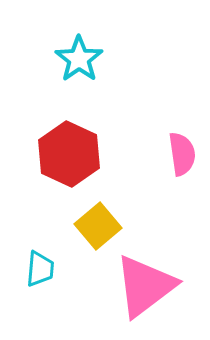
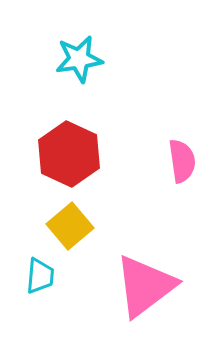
cyan star: rotated 27 degrees clockwise
pink semicircle: moved 7 px down
yellow square: moved 28 px left
cyan trapezoid: moved 7 px down
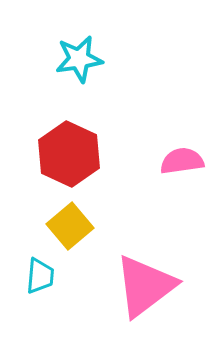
pink semicircle: rotated 90 degrees counterclockwise
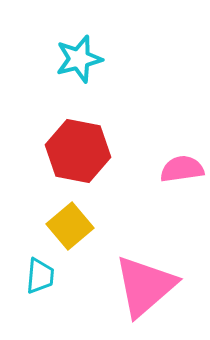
cyan star: rotated 6 degrees counterclockwise
red hexagon: moved 9 px right, 3 px up; rotated 14 degrees counterclockwise
pink semicircle: moved 8 px down
pink triangle: rotated 4 degrees counterclockwise
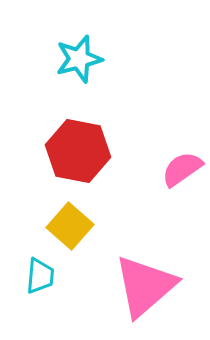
pink semicircle: rotated 27 degrees counterclockwise
yellow square: rotated 9 degrees counterclockwise
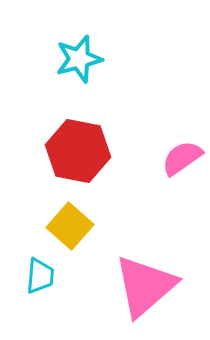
pink semicircle: moved 11 px up
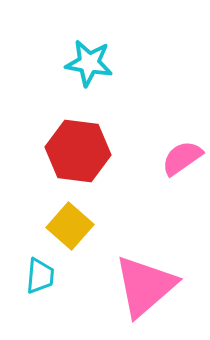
cyan star: moved 10 px right, 4 px down; rotated 24 degrees clockwise
red hexagon: rotated 4 degrees counterclockwise
